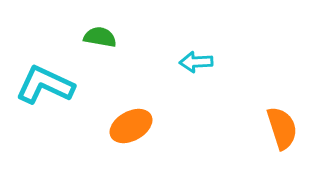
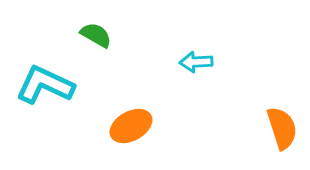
green semicircle: moved 4 px left, 2 px up; rotated 20 degrees clockwise
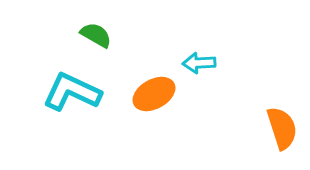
cyan arrow: moved 3 px right, 1 px down
cyan L-shape: moved 27 px right, 7 px down
orange ellipse: moved 23 px right, 32 px up
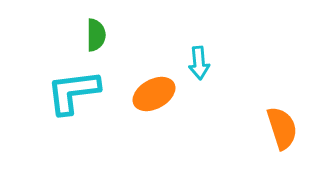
green semicircle: rotated 60 degrees clockwise
cyan arrow: rotated 92 degrees counterclockwise
cyan L-shape: moved 1 px right; rotated 32 degrees counterclockwise
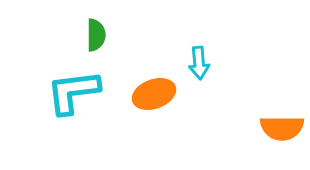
orange ellipse: rotated 9 degrees clockwise
orange semicircle: rotated 108 degrees clockwise
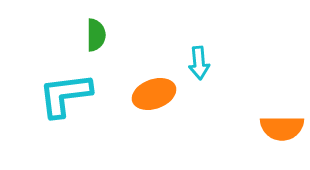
cyan L-shape: moved 8 px left, 3 px down
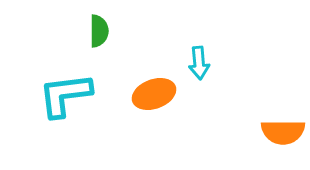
green semicircle: moved 3 px right, 4 px up
orange semicircle: moved 1 px right, 4 px down
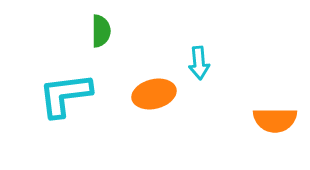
green semicircle: moved 2 px right
orange ellipse: rotated 6 degrees clockwise
orange semicircle: moved 8 px left, 12 px up
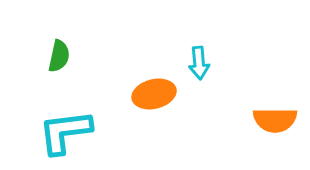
green semicircle: moved 42 px left, 25 px down; rotated 12 degrees clockwise
cyan L-shape: moved 37 px down
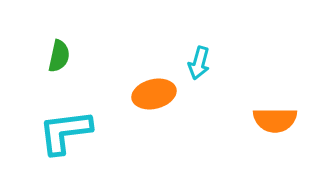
cyan arrow: rotated 20 degrees clockwise
